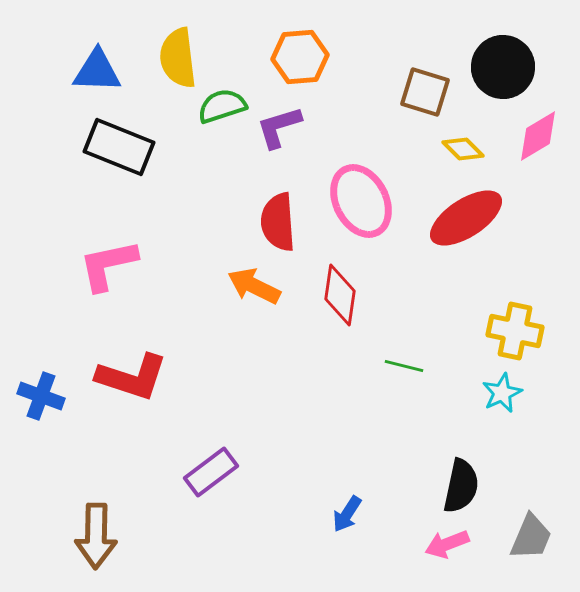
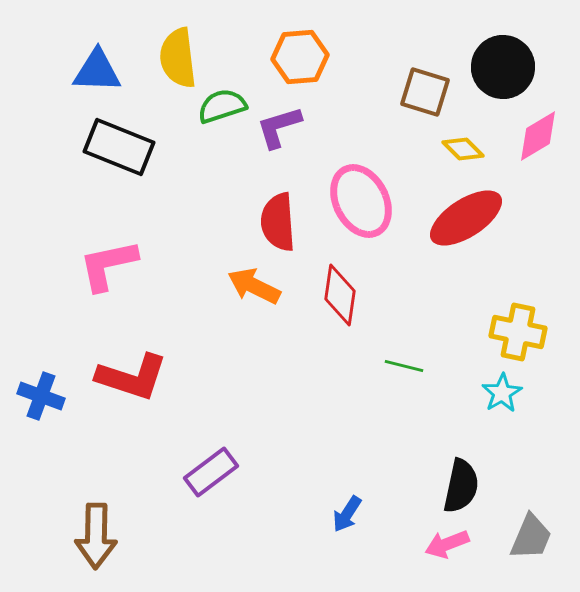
yellow cross: moved 3 px right, 1 px down
cyan star: rotated 6 degrees counterclockwise
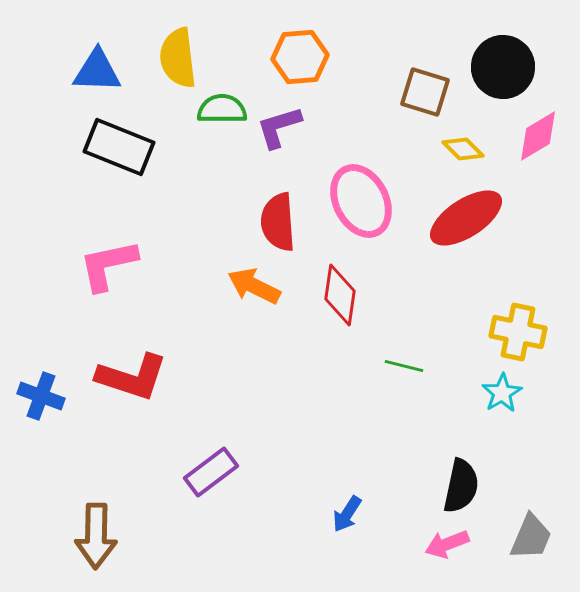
green semicircle: moved 3 px down; rotated 18 degrees clockwise
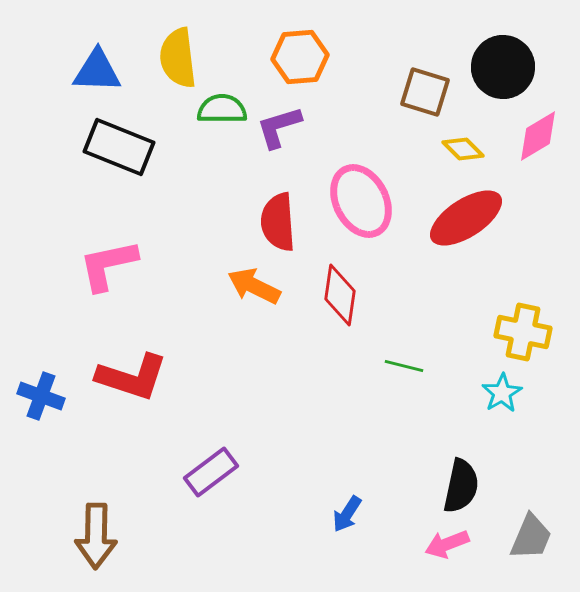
yellow cross: moved 5 px right
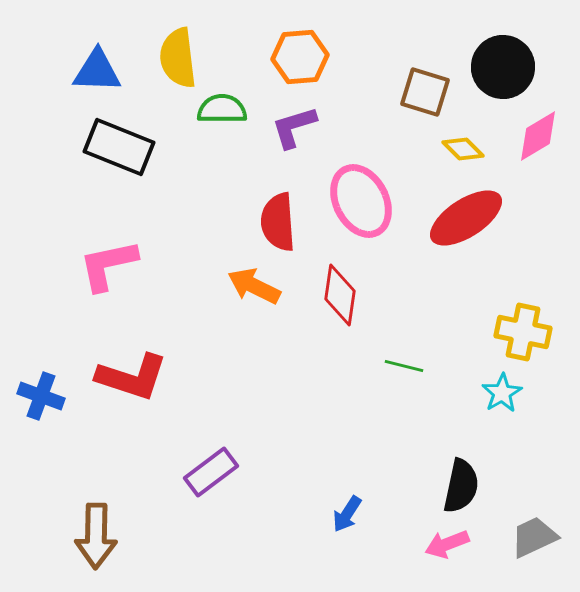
purple L-shape: moved 15 px right
gray trapezoid: moved 3 px right; rotated 138 degrees counterclockwise
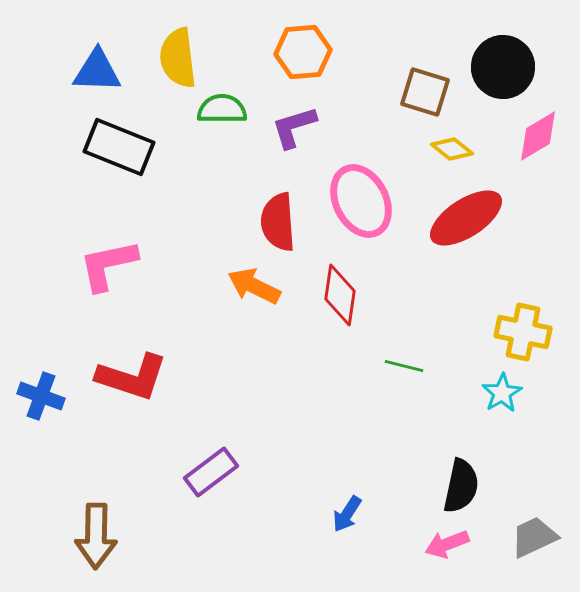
orange hexagon: moved 3 px right, 5 px up
yellow diamond: moved 11 px left; rotated 6 degrees counterclockwise
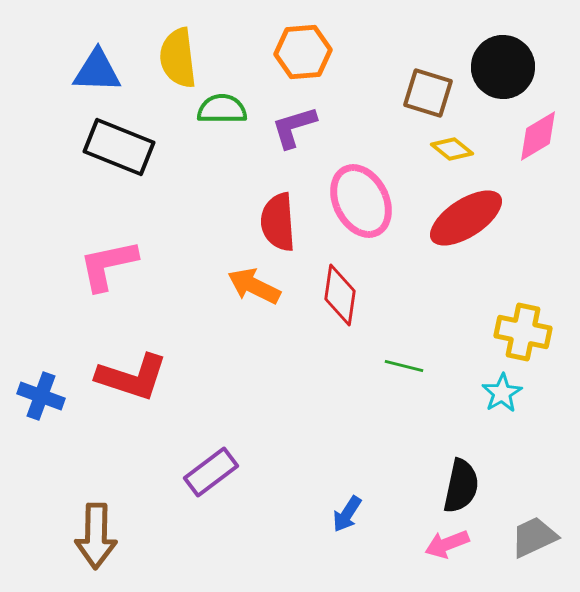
brown square: moved 3 px right, 1 px down
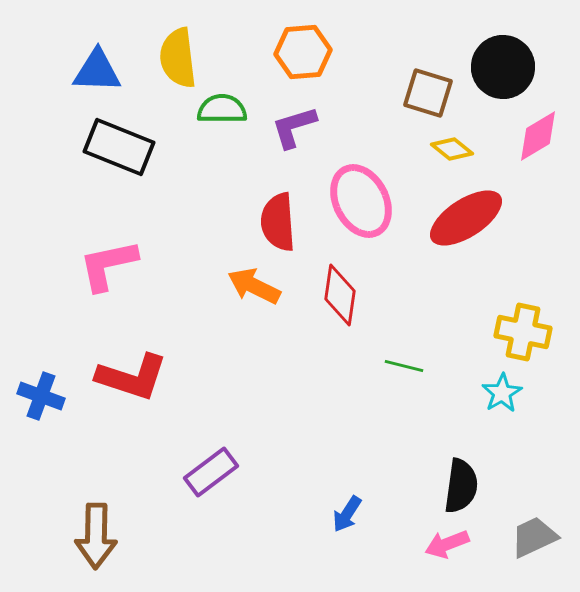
black semicircle: rotated 4 degrees counterclockwise
